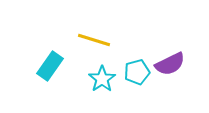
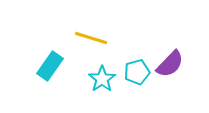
yellow line: moved 3 px left, 2 px up
purple semicircle: rotated 20 degrees counterclockwise
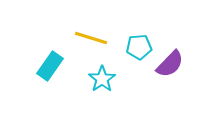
cyan pentagon: moved 2 px right, 25 px up; rotated 10 degrees clockwise
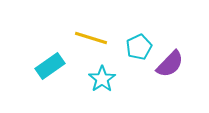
cyan pentagon: rotated 20 degrees counterclockwise
cyan rectangle: rotated 20 degrees clockwise
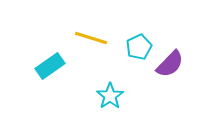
cyan star: moved 8 px right, 17 px down
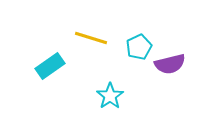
purple semicircle: rotated 32 degrees clockwise
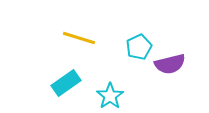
yellow line: moved 12 px left
cyan rectangle: moved 16 px right, 17 px down
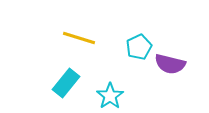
purple semicircle: rotated 28 degrees clockwise
cyan rectangle: rotated 16 degrees counterclockwise
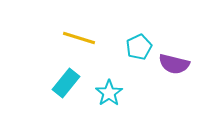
purple semicircle: moved 4 px right
cyan star: moved 1 px left, 3 px up
